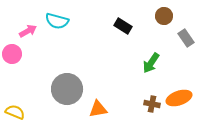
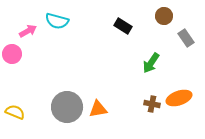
gray circle: moved 18 px down
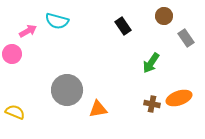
black rectangle: rotated 24 degrees clockwise
gray circle: moved 17 px up
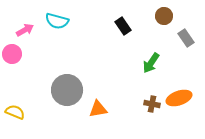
pink arrow: moved 3 px left, 1 px up
